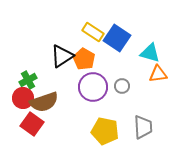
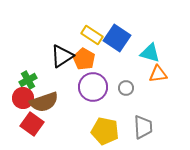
yellow rectangle: moved 1 px left, 3 px down
gray circle: moved 4 px right, 2 px down
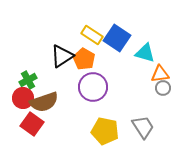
cyan triangle: moved 5 px left
orange triangle: moved 2 px right
gray circle: moved 37 px right
gray trapezoid: rotated 30 degrees counterclockwise
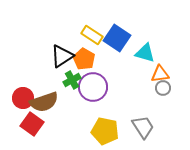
green cross: moved 44 px right
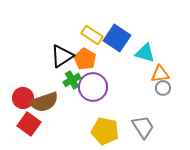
orange pentagon: moved 1 px right
red square: moved 3 px left
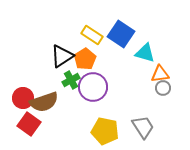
blue square: moved 4 px right, 4 px up
orange pentagon: rotated 10 degrees clockwise
green cross: moved 1 px left
